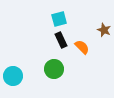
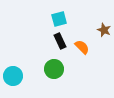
black rectangle: moved 1 px left, 1 px down
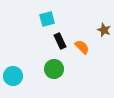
cyan square: moved 12 px left
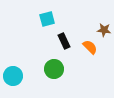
brown star: rotated 16 degrees counterclockwise
black rectangle: moved 4 px right
orange semicircle: moved 8 px right
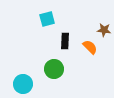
black rectangle: moved 1 px right; rotated 28 degrees clockwise
cyan circle: moved 10 px right, 8 px down
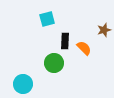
brown star: rotated 24 degrees counterclockwise
orange semicircle: moved 6 px left, 1 px down
green circle: moved 6 px up
